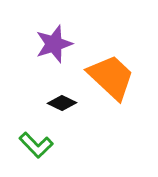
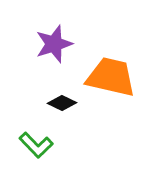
orange trapezoid: rotated 30 degrees counterclockwise
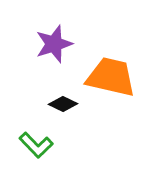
black diamond: moved 1 px right, 1 px down
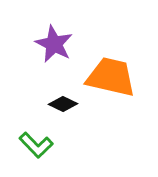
purple star: rotated 27 degrees counterclockwise
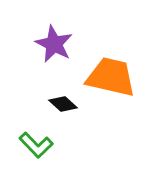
black diamond: rotated 16 degrees clockwise
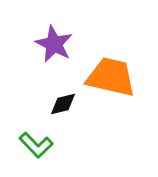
black diamond: rotated 56 degrees counterclockwise
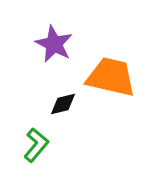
green L-shape: rotated 96 degrees counterclockwise
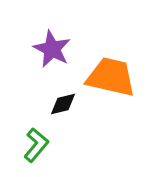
purple star: moved 2 px left, 5 px down
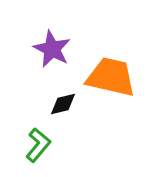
green L-shape: moved 2 px right
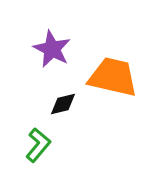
orange trapezoid: moved 2 px right
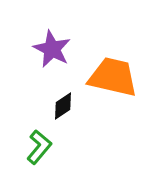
black diamond: moved 2 px down; rotated 20 degrees counterclockwise
green L-shape: moved 1 px right, 2 px down
